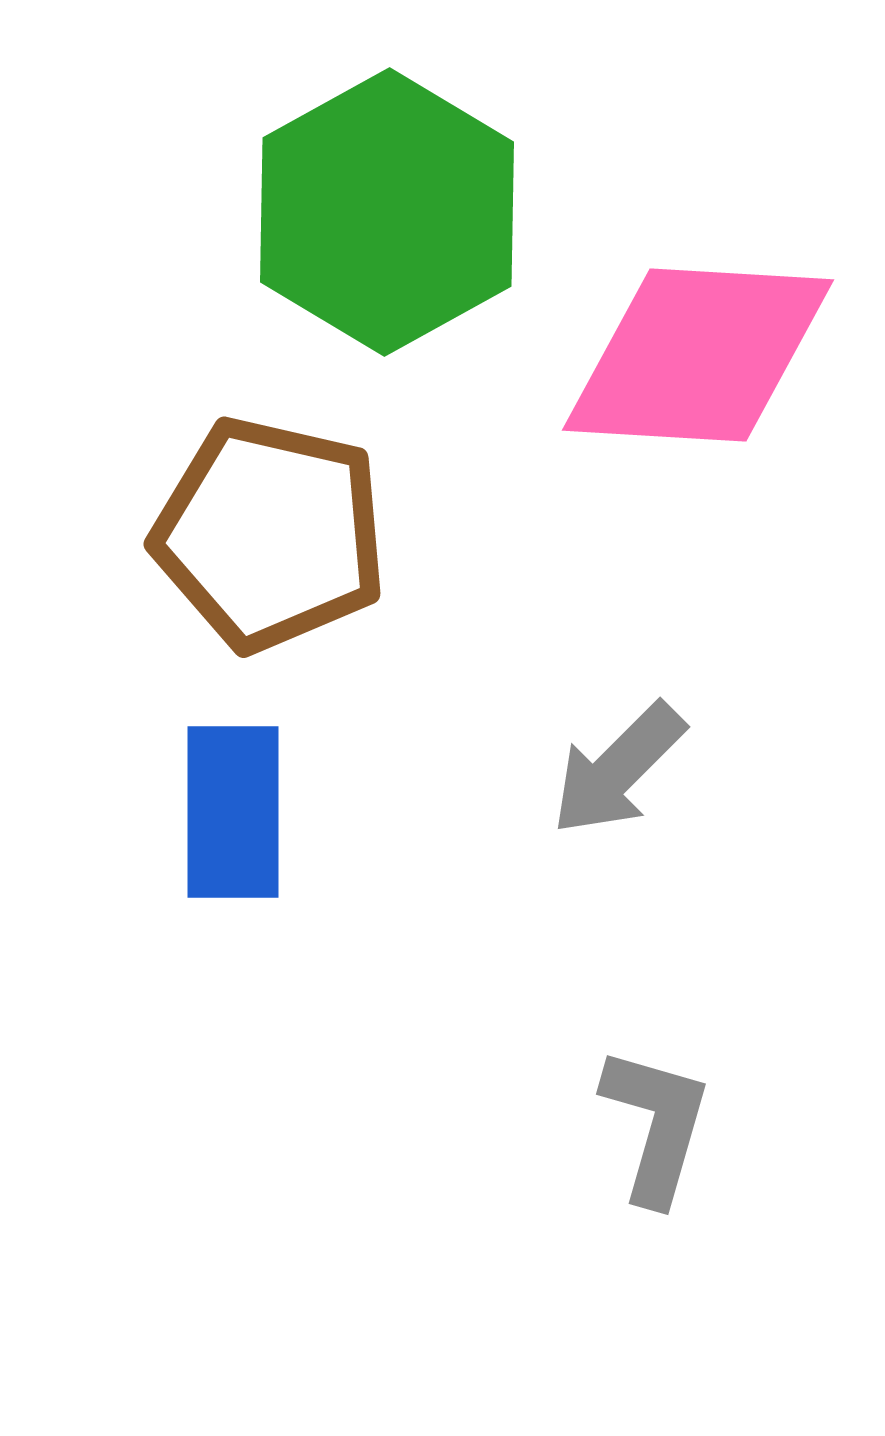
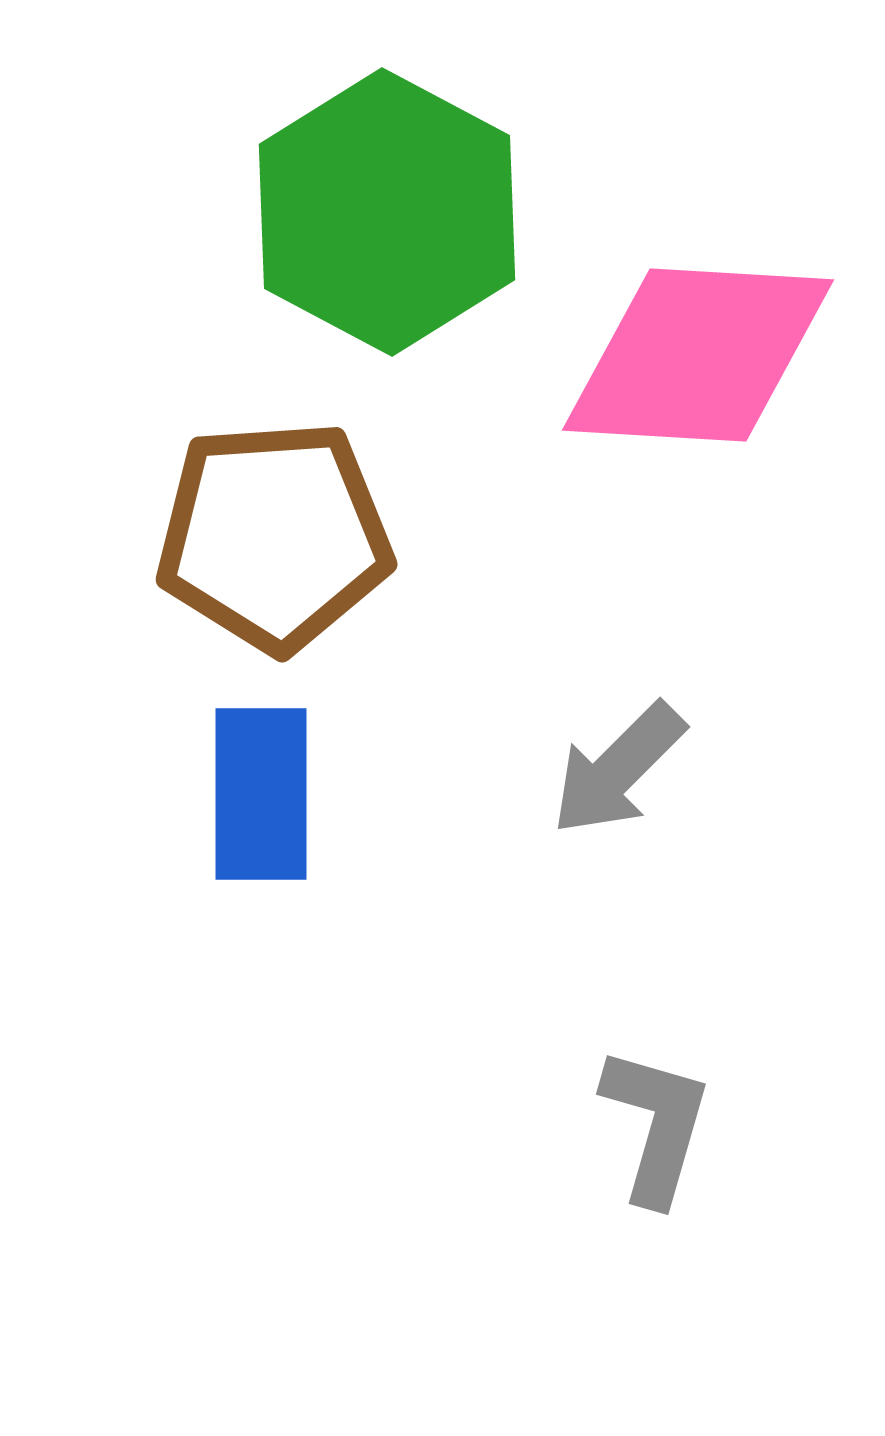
green hexagon: rotated 3 degrees counterclockwise
brown pentagon: moved 4 px right, 2 px down; rotated 17 degrees counterclockwise
blue rectangle: moved 28 px right, 18 px up
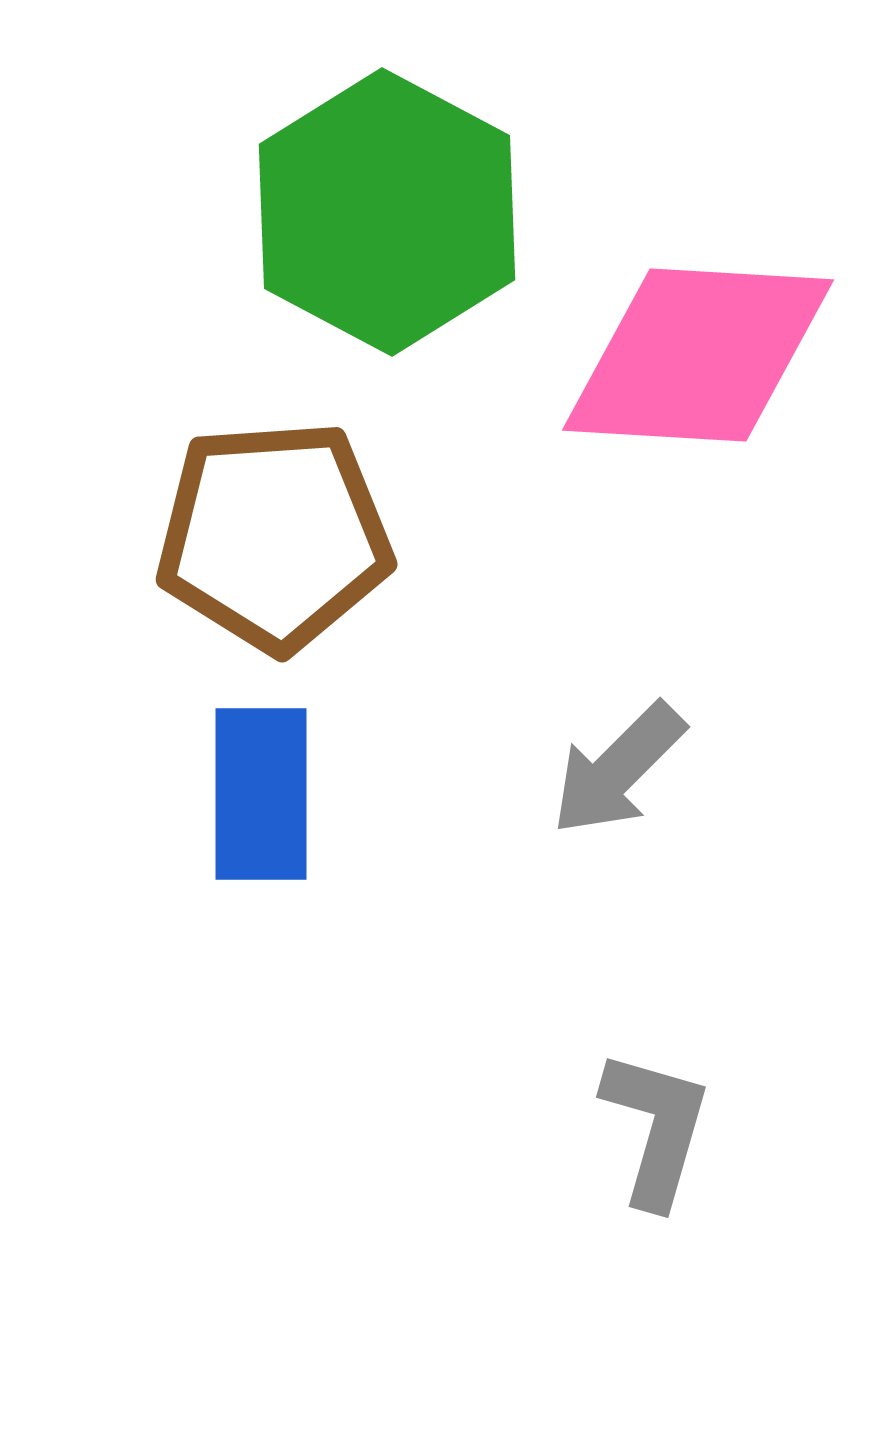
gray L-shape: moved 3 px down
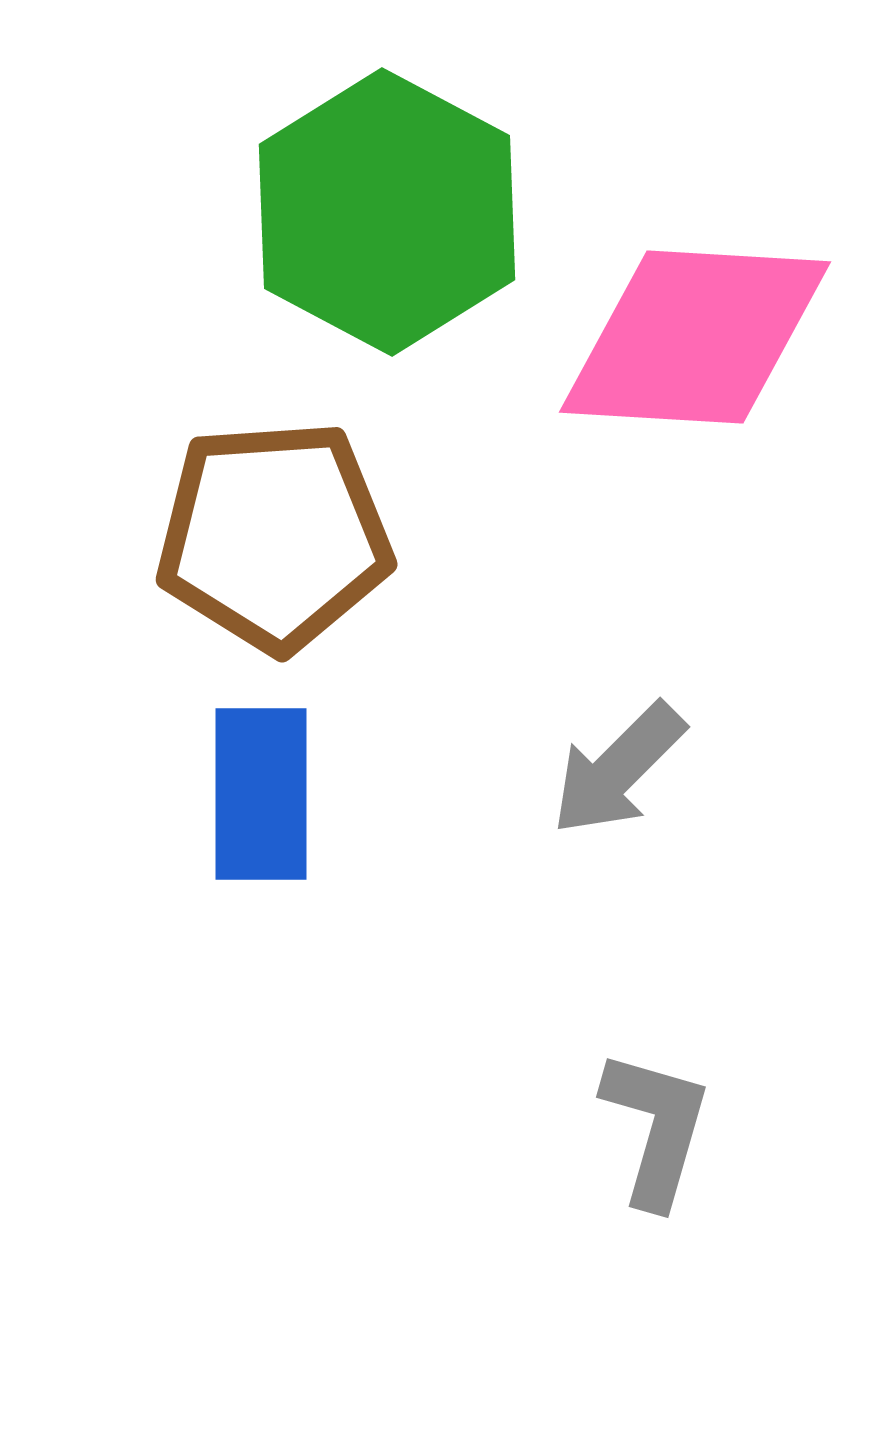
pink diamond: moved 3 px left, 18 px up
